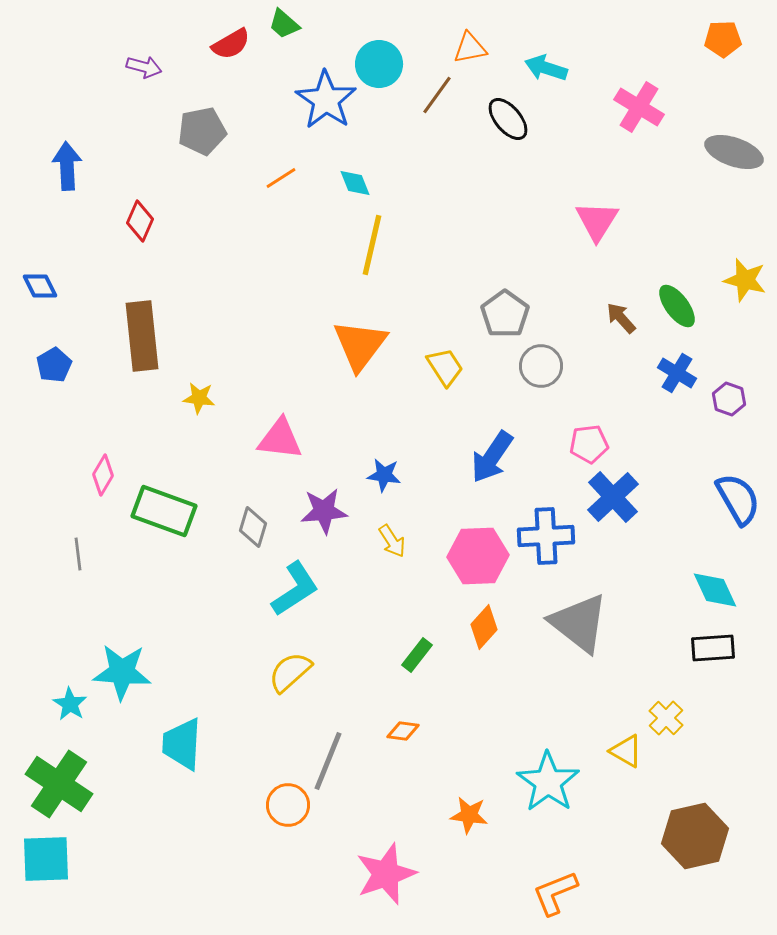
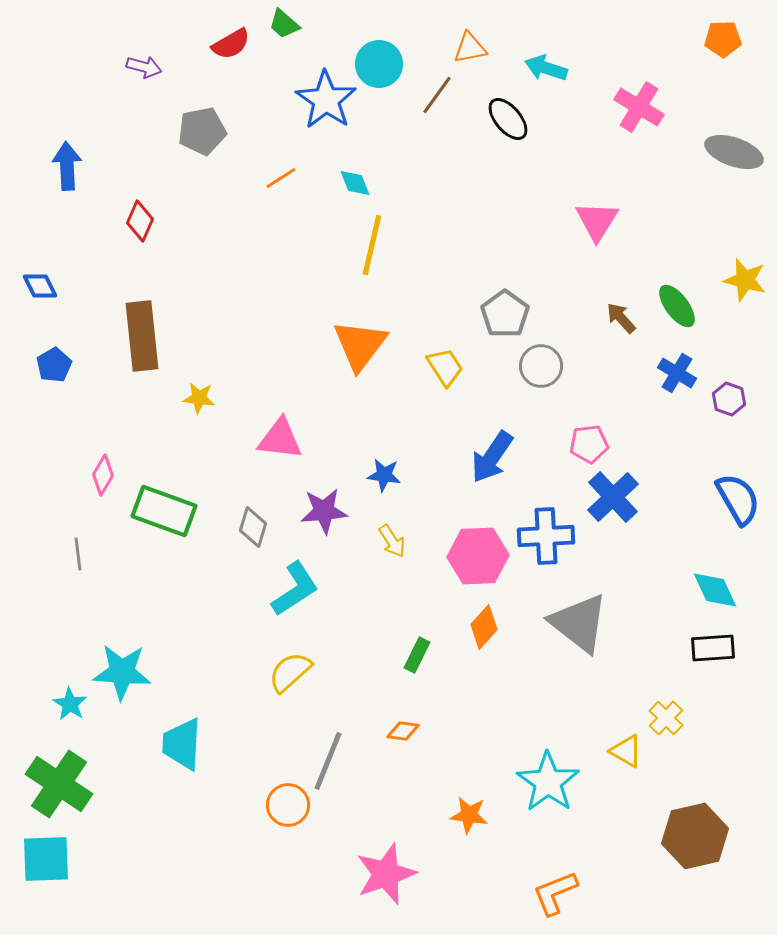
green rectangle at (417, 655): rotated 12 degrees counterclockwise
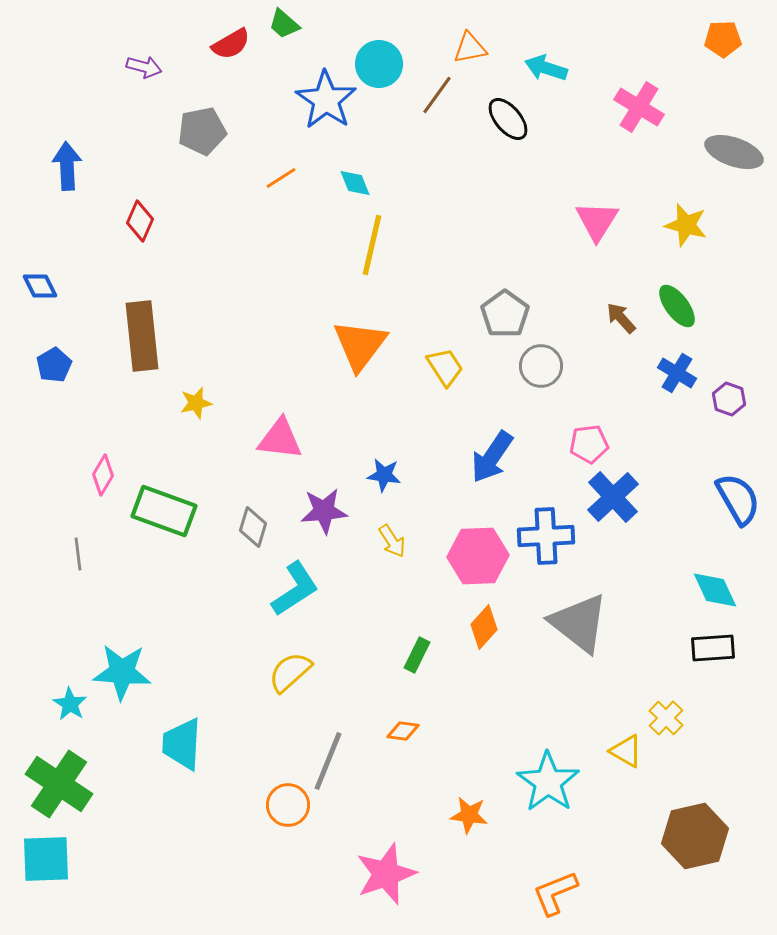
yellow star at (745, 280): moved 59 px left, 55 px up
yellow star at (199, 398): moved 3 px left, 5 px down; rotated 20 degrees counterclockwise
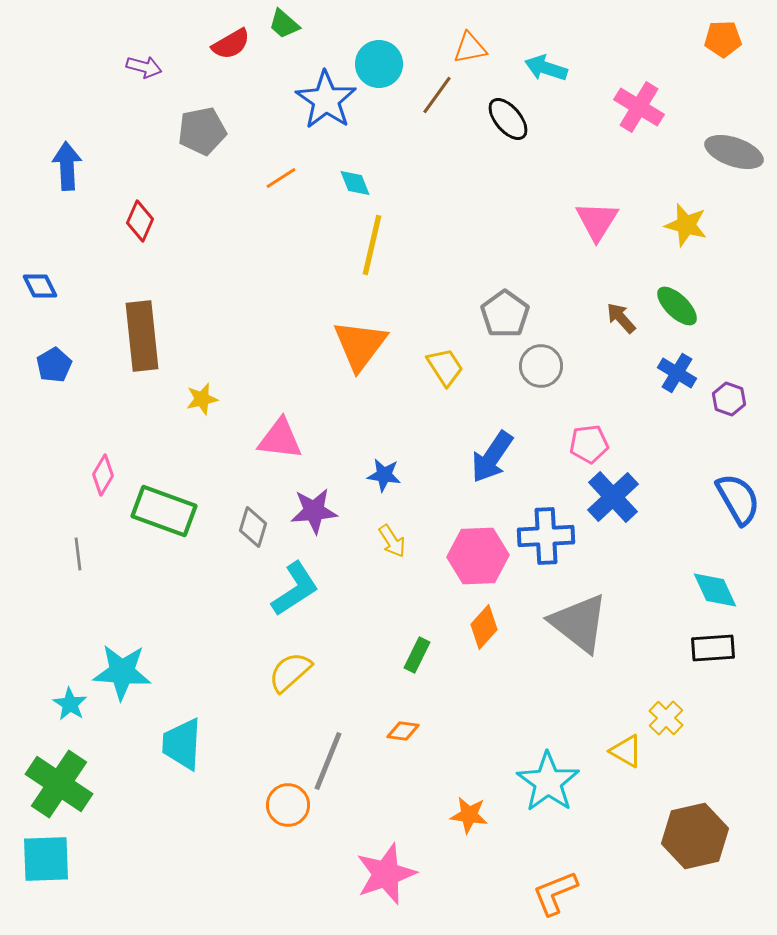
green ellipse at (677, 306): rotated 9 degrees counterclockwise
yellow star at (196, 403): moved 6 px right, 4 px up
purple star at (324, 511): moved 10 px left
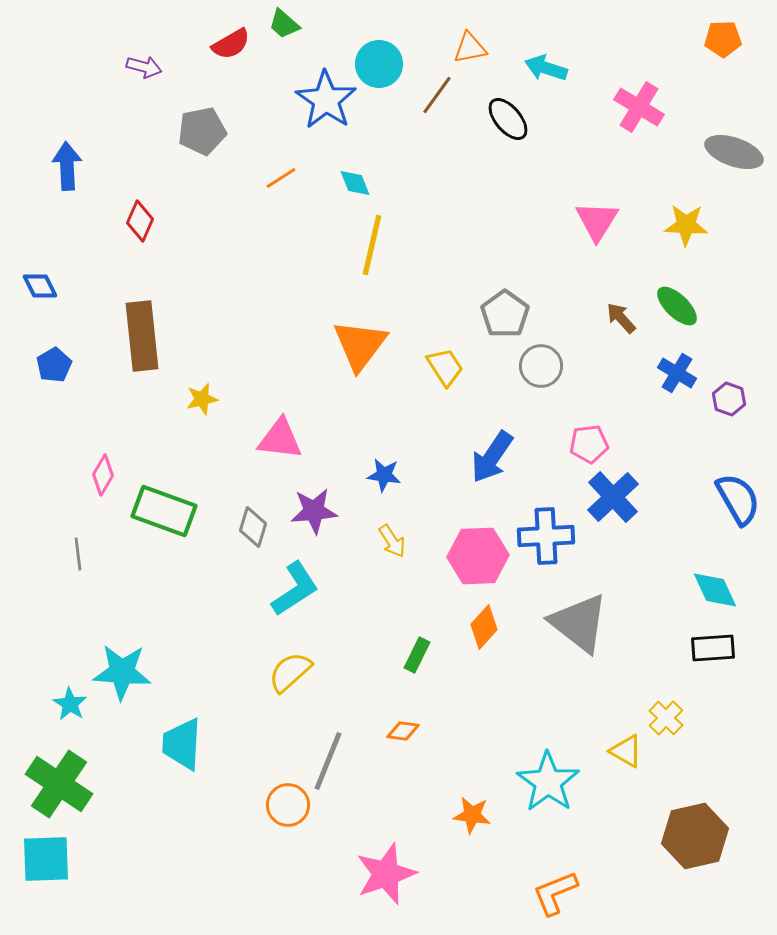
yellow star at (686, 225): rotated 12 degrees counterclockwise
orange star at (469, 815): moved 3 px right
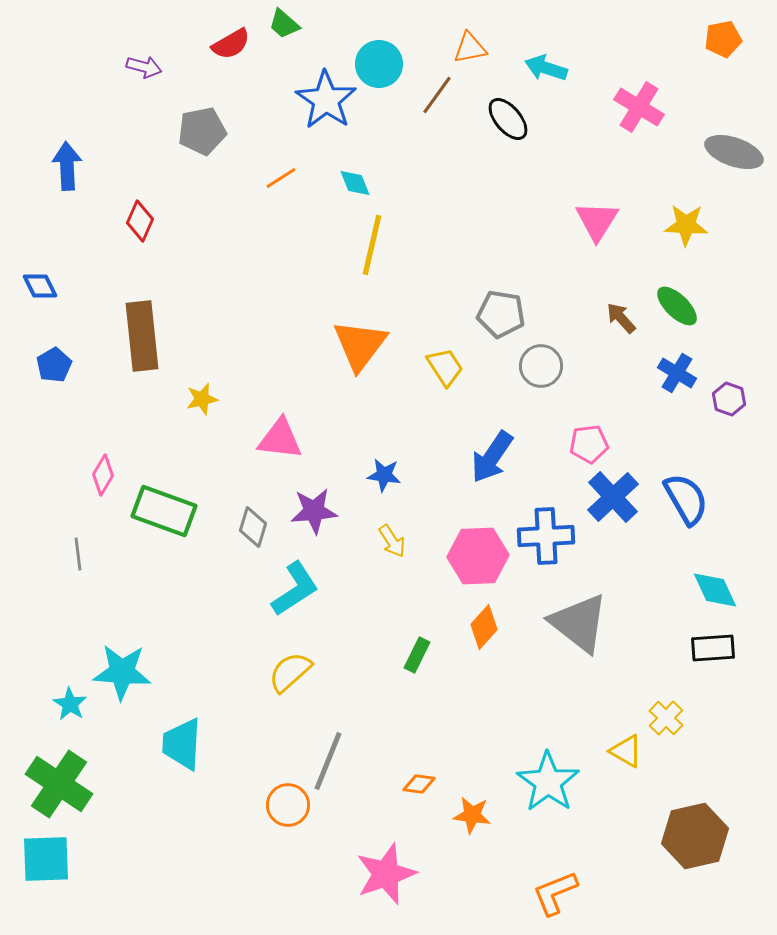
orange pentagon at (723, 39): rotated 9 degrees counterclockwise
gray pentagon at (505, 314): moved 4 px left; rotated 27 degrees counterclockwise
blue semicircle at (738, 499): moved 52 px left
orange diamond at (403, 731): moved 16 px right, 53 px down
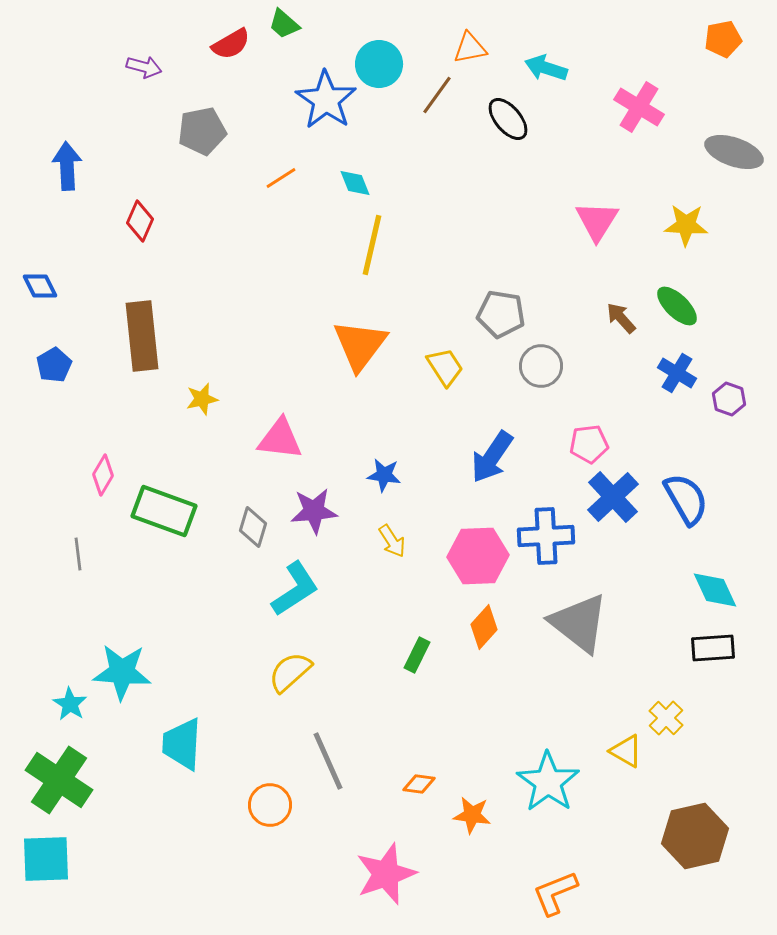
gray line at (328, 761): rotated 46 degrees counterclockwise
green cross at (59, 784): moved 4 px up
orange circle at (288, 805): moved 18 px left
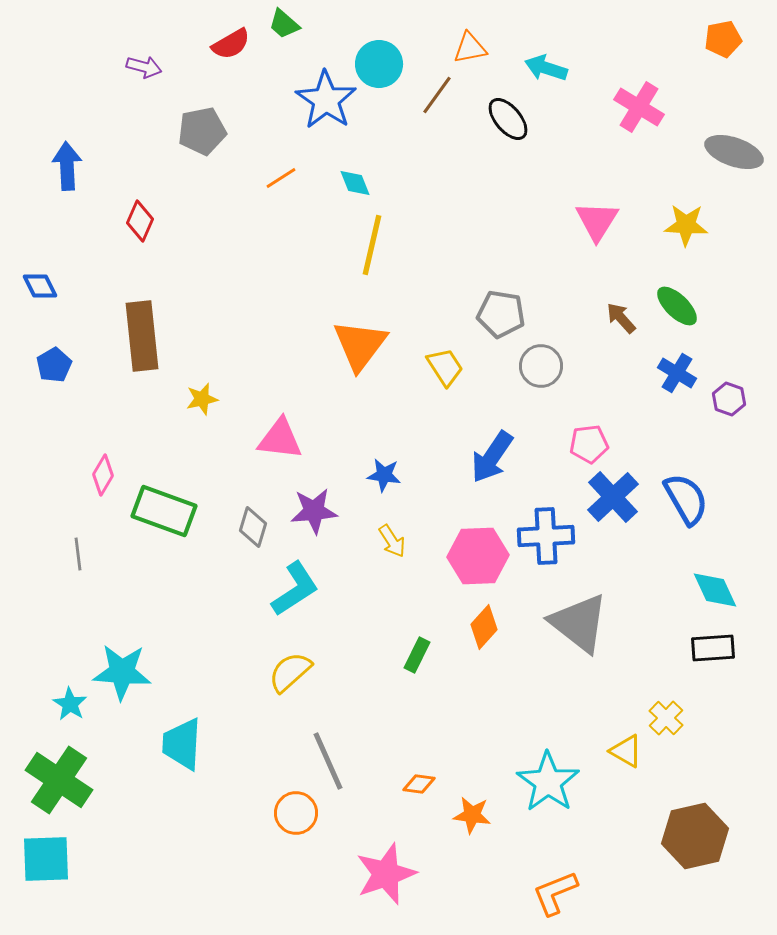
orange circle at (270, 805): moved 26 px right, 8 px down
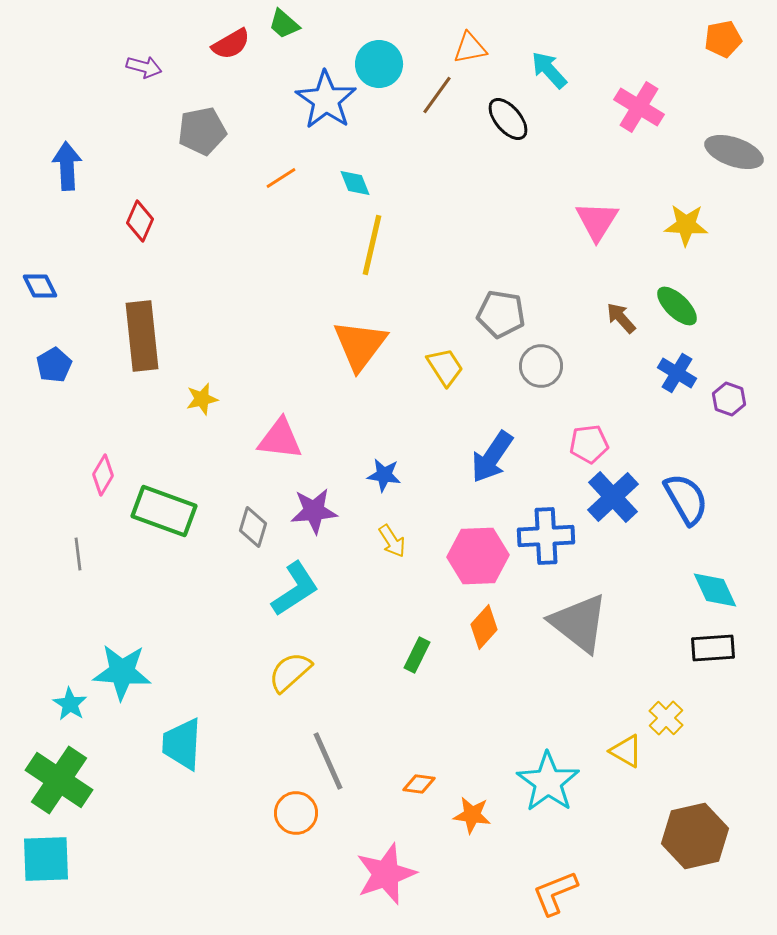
cyan arrow at (546, 68): moved 3 px right, 2 px down; rotated 30 degrees clockwise
